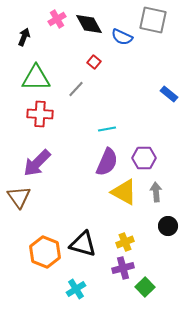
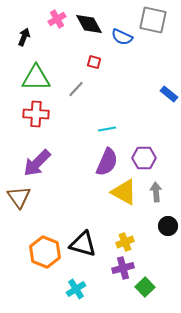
red square: rotated 24 degrees counterclockwise
red cross: moved 4 px left
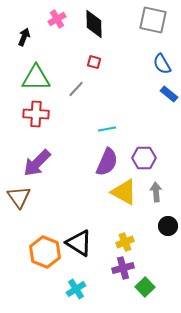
black diamond: moved 5 px right; rotated 28 degrees clockwise
blue semicircle: moved 40 px right, 27 px down; rotated 35 degrees clockwise
black triangle: moved 4 px left, 1 px up; rotated 16 degrees clockwise
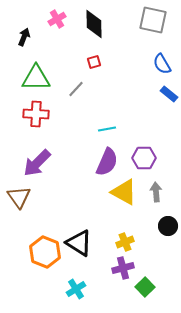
red square: rotated 32 degrees counterclockwise
